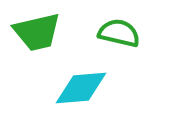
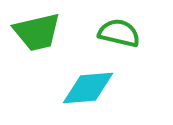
cyan diamond: moved 7 px right
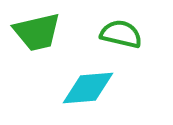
green semicircle: moved 2 px right, 1 px down
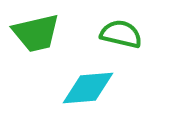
green trapezoid: moved 1 px left, 1 px down
